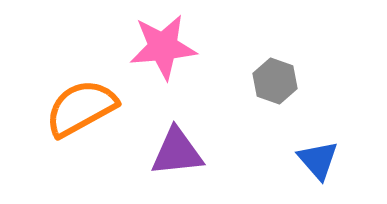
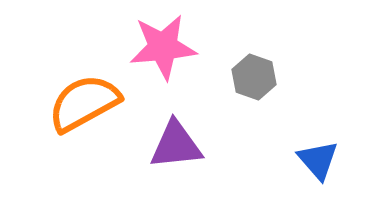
gray hexagon: moved 21 px left, 4 px up
orange semicircle: moved 3 px right, 5 px up
purple triangle: moved 1 px left, 7 px up
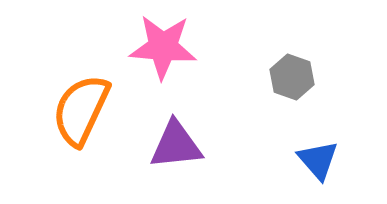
pink star: rotated 10 degrees clockwise
gray hexagon: moved 38 px right
orange semicircle: moved 3 px left, 7 px down; rotated 36 degrees counterclockwise
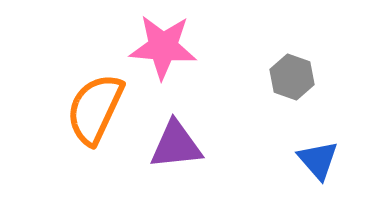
orange semicircle: moved 14 px right, 1 px up
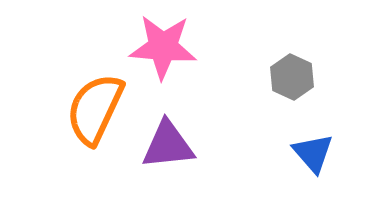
gray hexagon: rotated 6 degrees clockwise
purple triangle: moved 8 px left
blue triangle: moved 5 px left, 7 px up
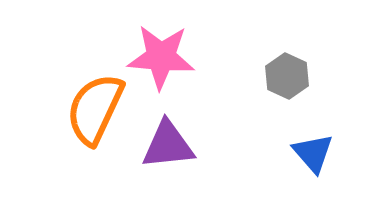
pink star: moved 2 px left, 10 px down
gray hexagon: moved 5 px left, 1 px up
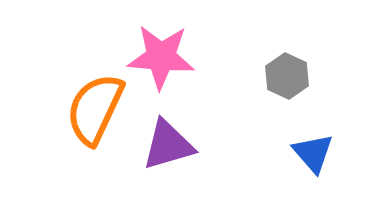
purple triangle: rotated 10 degrees counterclockwise
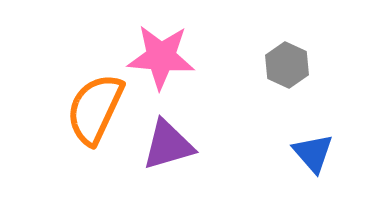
gray hexagon: moved 11 px up
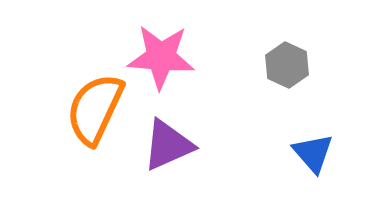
purple triangle: rotated 8 degrees counterclockwise
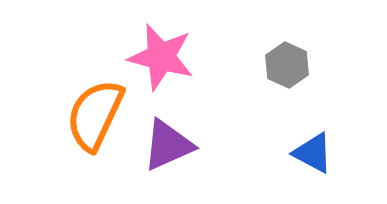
pink star: rotated 10 degrees clockwise
orange semicircle: moved 6 px down
blue triangle: rotated 21 degrees counterclockwise
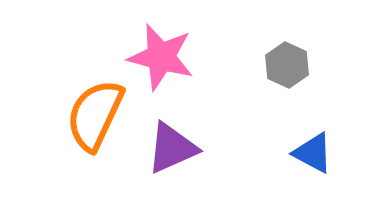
purple triangle: moved 4 px right, 3 px down
